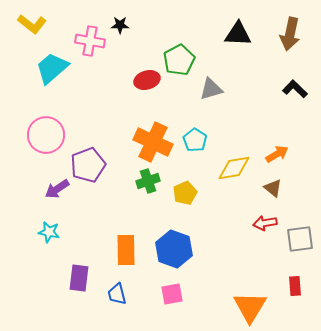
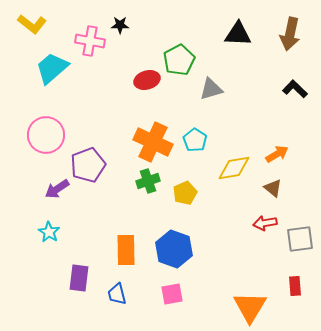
cyan star: rotated 20 degrees clockwise
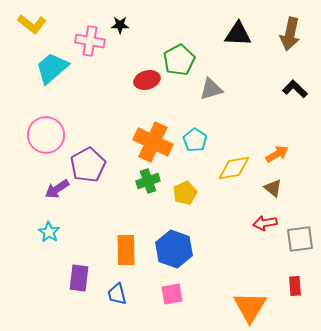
purple pentagon: rotated 8 degrees counterclockwise
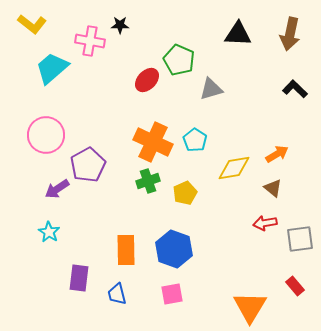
green pentagon: rotated 20 degrees counterclockwise
red ellipse: rotated 30 degrees counterclockwise
red rectangle: rotated 36 degrees counterclockwise
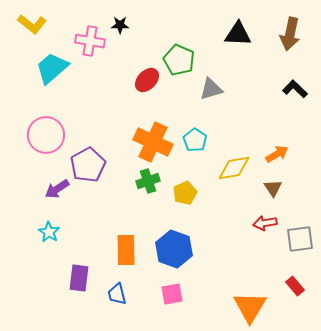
brown triangle: rotated 18 degrees clockwise
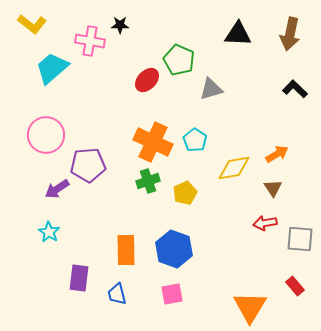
purple pentagon: rotated 24 degrees clockwise
gray square: rotated 12 degrees clockwise
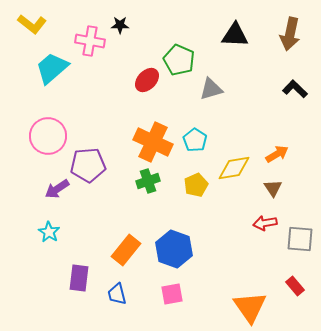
black triangle: moved 3 px left, 1 px down
pink circle: moved 2 px right, 1 px down
yellow pentagon: moved 11 px right, 8 px up
orange rectangle: rotated 40 degrees clockwise
orange triangle: rotated 6 degrees counterclockwise
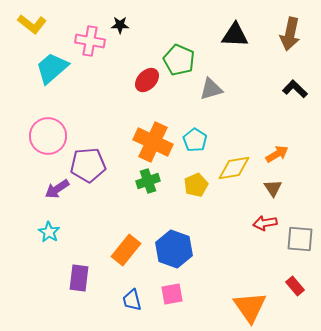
blue trapezoid: moved 15 px right, 6 px down
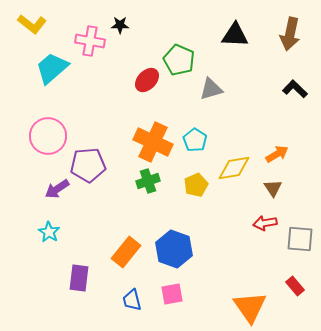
orange rectangle: moved 2 px down
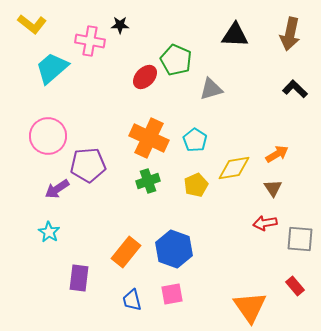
green pentagon: moved 3 px left
red ellipse: moved 2 px left, 3 px up
orange cross: moved 4 px left, 4 px up
